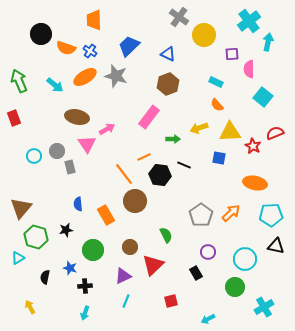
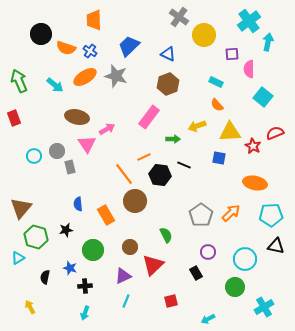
yellow arrow at (199, 128): moved 2 px left, 2 px up
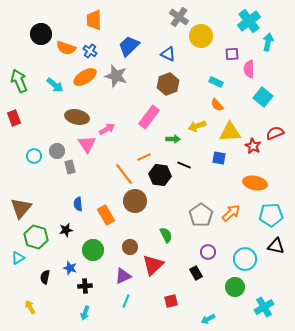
yellow circle at (204, 35): moved 3 px left, 1 px down
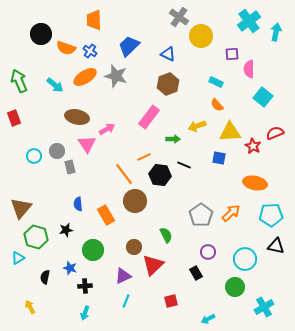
cyan arrow at (268, 42): moved 8 px right, 10 px up
brown circle at (130, 247): moved 4 px right
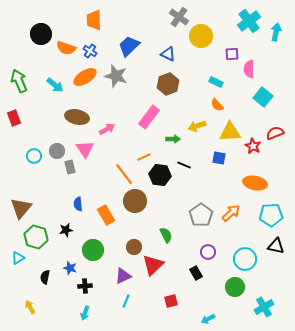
pink triangle at (87, 144): moved 2 px left, 5 px down
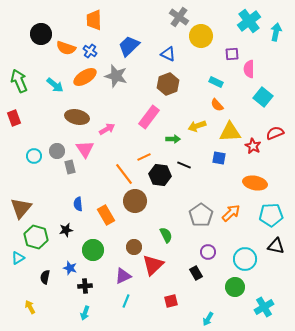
cyan arrow at (208, 319): rotated 32 degrees counterclockwise
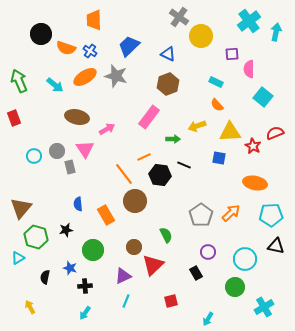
cyan arrow at (85, 313): rotated 16 degrees clockwise
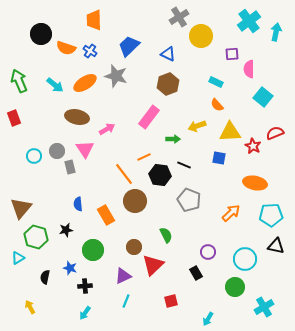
gray cross at (179, 17): rotated 24 degrees clockwise
orange ellipse at (85, 77): moved 6 px down
gray pentagon at (201, 215): moved 12 px left, 15 px up; rotated 15 degrees counterclockwise
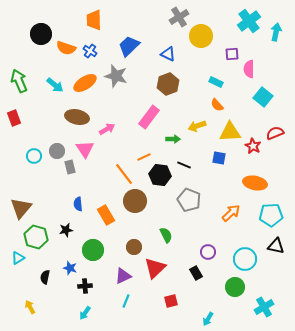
red triangle at (153, 265): moved 2 px right, 3 px down
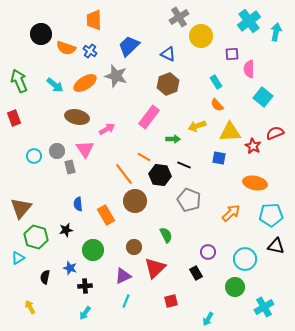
cyan rectangle at (216, 82): rotated 32 degrees clockwise
orange line at (144, 157): rotated 56 degrees clockwise
